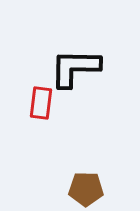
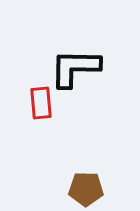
red rectangle: rotated 12 degrees counterclockwise
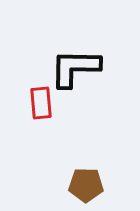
brown pentagon: moved 4 px up
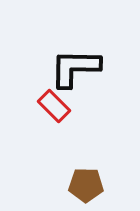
red rectangle: moved 13 px right, 3 px down; rotated 40 degrees counterclockwise
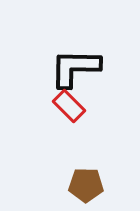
red rectangle: moved 15 px right
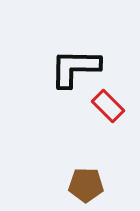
red rectangle: moved 39 px right
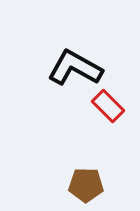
black L-shape: rotated 28 degrees clockwise
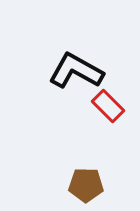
black L-shape: moved 1 px right, 3 px down
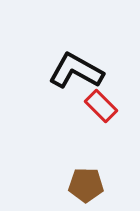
red rectangle: moved 7 px left
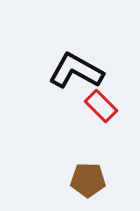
brown pentagon: moved 2 px right, 5 px up
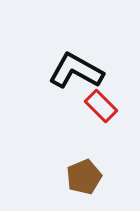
brown pentagon: moved 4 px left, 3 px up; rotated 24 degrees counterclockwise
